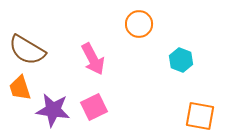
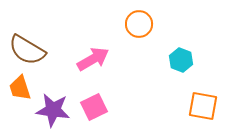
pink arrow: rotated 92 degrees counterclockwise
orange square: moved 3 px right, 10 px up
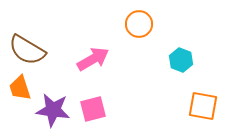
pink square: moved 1 px left, 2 px down; rotated 12 degrees clockwise
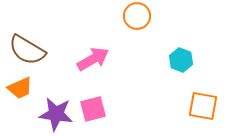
orange circle: moved 2 px left, 8 px up
orange trapezoid: rotated 96 degrees counterclockwise
purple star: moved 3 px right, 4 px down
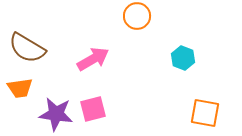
brown semicircle: moved 2 px up
cyan hexagon: moved 2 px right, 2 px up
orange trapezoid: rotated 16 degrees clockwise
orange square: moved 2 px right, 7 px down
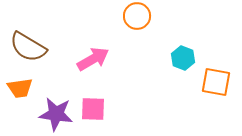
brown semicircle: moved 1 px right, 1 px up
pink square: rotated 16 degrees clockwise
orange square: moved 11 px right, 31 px up
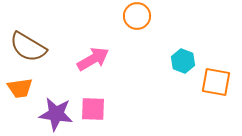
cyan hexagon: moved 3 px down
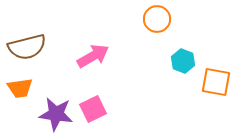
orange circle: moved 20 px right, 3 px down
brown semicircle: moved 1 px left; rotated 45 degrees counterclockwise
pink arrow: moved 3 px up
pink square: rotated 28 degrees counterclockwise
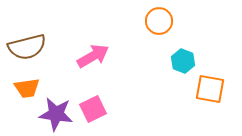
orange circle: moved 2 px right, 2 px down
orange square: moved 6 px left, 7 px down
orange trapezoid: moved 7 px right
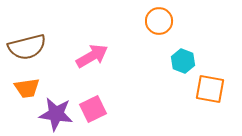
pink arrow: moved 1 px left
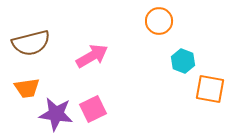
brown semicircle: moved 4 px right, 4 px up
